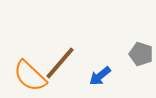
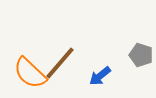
gray pentagon: moved 1 px down
orange semicircle: moved 3 px up
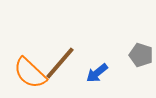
blue arrow: moved 3 px left, 3 px up
